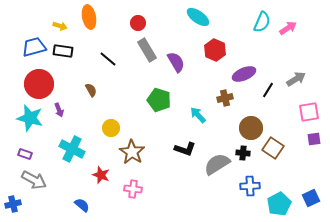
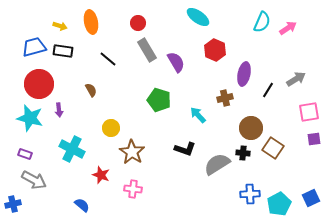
orange ellipse at (89, 17): moved 2 px right, 5 px down
purple ellipse at (244, 74): rotated 55 degrees counterclockwise
purple arrow at (59, 110): rotated 16 degrees clockwise
blue cross at (250, 186): moved 8 px down
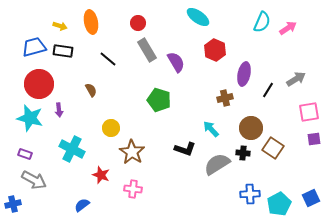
cyan arrow at (198, 115): moved 13 px right, 14 px down
blue semicircle at (82, 205): rotated 77 degrees counterclockwise
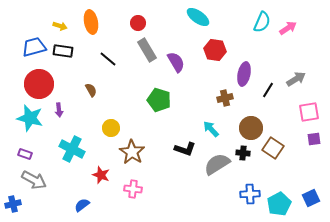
red hexagon at (215, 50): rotated 15 degrees counterclockwise
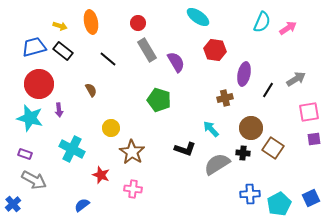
black rectangle at (63, 51): rotated 30 degrees clockwise
blue cross at (13, 204): rotated 28 degrees counterclockwise
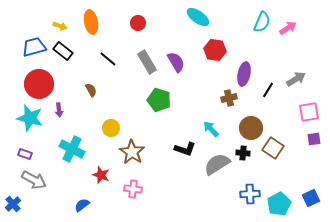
gray rectangle at (147, 50): moved 12 px down
brown cross at (225, 98): moved 4 px right
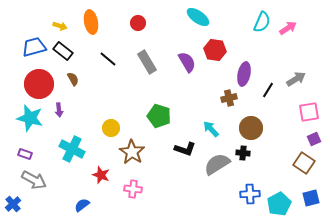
purple semicircle at (176, 62): moved 11 px right
brown semicircle at (91, 90): moved 18 px left, 11 px up
green pentagon at (159, 100): moved 16 px down
purple square at (314, 139): rotated 16 degrees counterclockwise
brown square at (273, 148): moved 31 px right, 15 px down
blue square at (311, 198): rotated 12 degrees clockwise
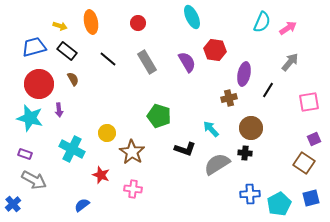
cyan ellipse at (198, 17): moved 6 px left; rotated 30 degrees clockwise
black rectangle at (63, 51): moved 4 px right
gray arrow at (296, 79): moved 6 px left, 17 px up; rotated 18 degrees counterclockwise
pink square at (309, 112): moved 10 px up
yellow circle at (111, 128): moved 4 px left, 5 px down
black cross at (243, 153): moved 2 px right
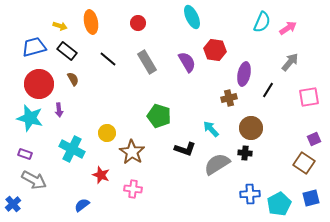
pink square at (309, 102): moved 5 px up
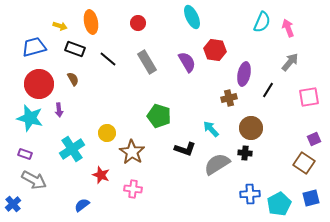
pink arrow at (288, 28): rotated 78 degrees counterclockwise
black rectangle at (67, 51): moved 8 px right, 2 px up; rotated 18 degrees counterclockwise
cyan cross at (72, 149): rotated 30 degrees clockwise
